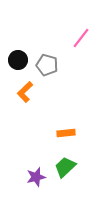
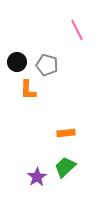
pink line: moved 4 px left, 8 px up; rotated 65 degrees counterclockwise
black circle: moved 1 px left, 2 px down
orange L-shape: moved 3 px right, 2 px up; rotated 45 degrees counterclockwise
purple star: moved 1 px right; rotated 18 degrees counterclockwise
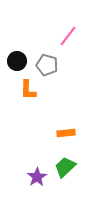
pink line: moved 9 px left, 6 px down; rotated 65 degrees clockwise
black circle: moved 1 px up
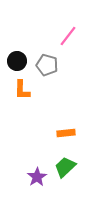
orange L-shape: moved 6 px left
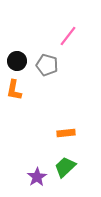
orange L-shape: moved 8 px left; rotated 10 degrees clockwise
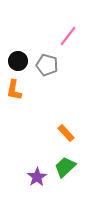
black circle: moved 1 px right
orange rectangle: rotated 54 degrees clockwise
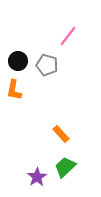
orange rectangle: moved 5 px left, 1 px down
